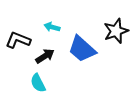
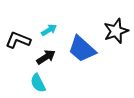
cyan arrow: moved 3 px left, 3 px down; rotated 133 degrees clockwise
black arrow: moved 1 px right, 1 px down
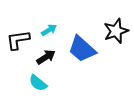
black L-shape: rotated 30 degrees counterclockwise
cyan semicircle: rotated 24 degrees counterclockwise
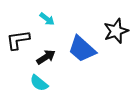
cyan arrow: moved 2 px left, 11 px up; rotated 70 degrees clockwise
cyan semicircle: moved 1 px right
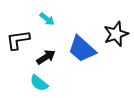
black star: moved 3 px down
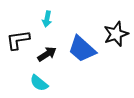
cyan arrow: rotated 63 degrees clockwise
black arrow: moved 1 px right, 3 px up
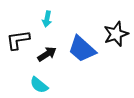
cyan semicircle: moved 2 px down
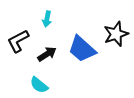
black L-shape: moved 1 px down; rotated 20 degrees counterclockwise
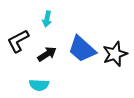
black star: moved 1 px left, 20 px down
cyan semicircle: rotated 36 degrees counterclockwise
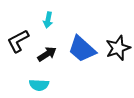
cyan arrow: moved 1 px right, 1 px down
black star: moved 3 px right, 6 px up
